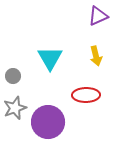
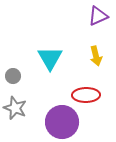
gray star: rotated 30 degrees counterclockwise
purple circle: moved 14 px right
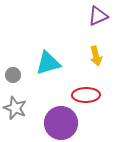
cyan triangle: moved 2 px left, 5 px down; rotated 44 degrees clockwise
gray circle: moved 1 px up
purple circle: moved 1 px left, 1 px down
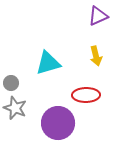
gray circle: moved 2 px left, 8 px down
purple circle: moved 3 px left
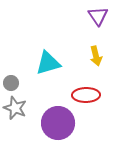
purple triangle: rotated 40 degrees counterclockwise
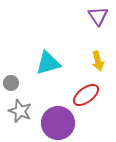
yellow arrow: moved 2 px right, 5 px down
red ellipse: rotated 36 degrees counterclockwise
gray star: moved 5 px right, 3 px down
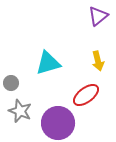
purple triangle: rotated 25 degrees clockwise
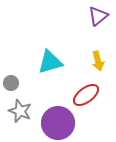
cyan triangle: moved 2 px right, 1 px up
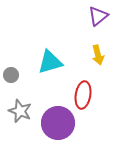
yellow arrow: moved 6 px up
gray circle: moved 8 px up
red ellipse: moved 3 px left; rotated 44 degrees counterclockwise
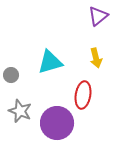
yellow arrow: moved 2 px left, 3 px down
purple circle: moved 1 px left
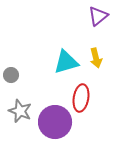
cyan triangle: moved 16 px right
red ellipse: moved 2 px left, 3 px down
purple circle: moved 2 px left, 1 px up
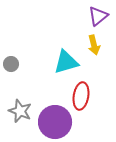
yellow arrow: moved 2 px left, 13 px up
gray circle: moved 11 px up
red ellipse: moved 2 px up
